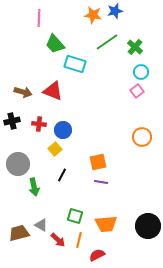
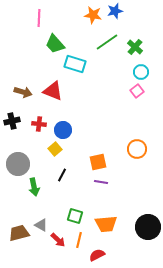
orange circle: moved 5 px left, 12 px down
black circle: moved 1 px down
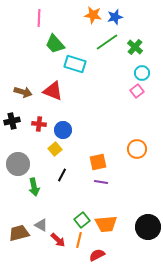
blue star: moved 6 px down
cyan circle: moved 1 px right, 1 px down
green square: moved 7 px right, 4 px down; rotated 35 degrees clockwise
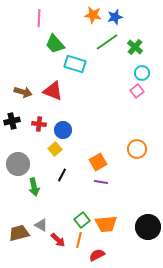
orange square: rotated 18 degrees counterclockwise
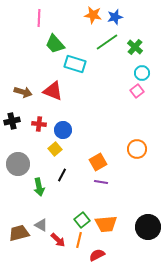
green arrow: moved 5 px right
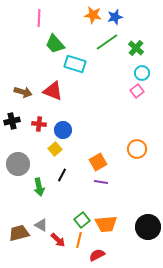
green cross: moved 1 px right, 1 px down
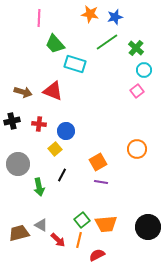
orange star: moved 3 px left, 1 px up
cyan circle: moved 2 px right, 3 px up
blue circle: moved 3 px right, 1 px down
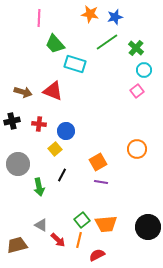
brown trapezoid: moved 2 px left, 12 px down
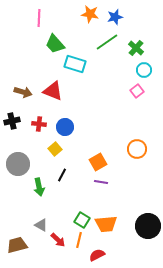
blue circle: moved 1 px left, 4 px up
green square: rotated 21 degrees counterclockwise
black circle: moved 1 px up
